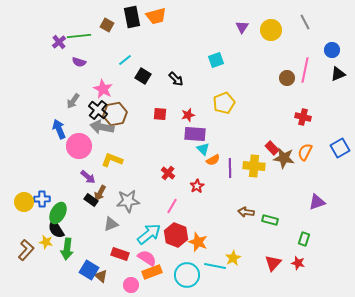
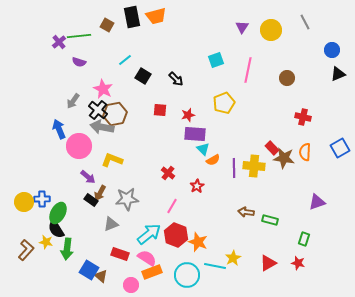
pink line at (305, 70): moved 57 px left
red square at (160, 114): moved 4 px up
orange semicircle at (305, 152): rotated 24 degrees counterclockwise
purple line at (230, 168): moved 4 px right
gray star at (128, 201): moved 1 px left, 2 px up
red triangle at (273, 263): moved 5 px left; rotated 18 degrees clockwise
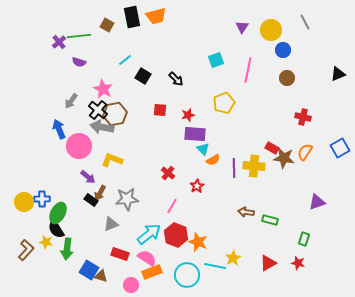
blue circle at (332, 50): moved 49 px left
gray arrow at (73, 101): moved 2 px left
red rectangle at (272, 148): rotated 16 degrees counterclockwise
orange semicircle at (305, 152): rotated 30 degrees clockwise
brown triangle at (101, 276): rotated 24 degrees counterclockwise
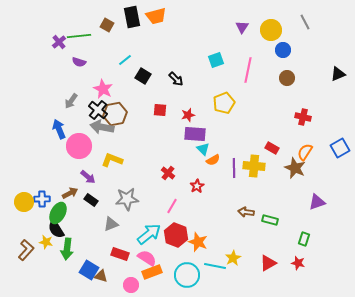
brown star at (284, 158): moved 11 px right, 10 px down; rotated 15 degrees clockwise
brown arrow at (100, 193): moved 30 px left; rotated 147 degrees counterclockwise
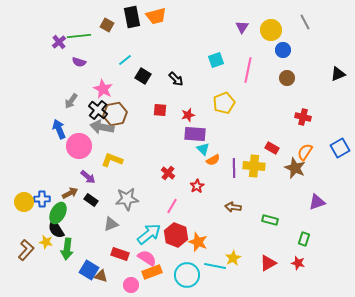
brown arrow at (246, 212): moved 13 px left, 5 px up
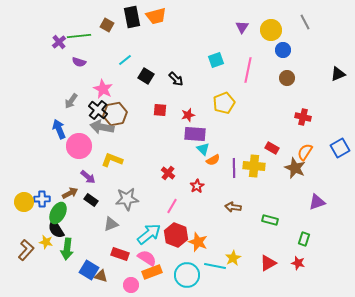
black square at (143, 76): moved 3 px right
